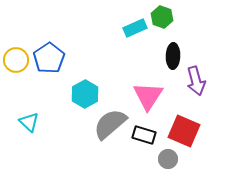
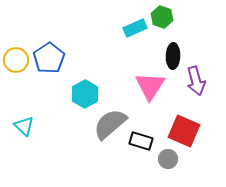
pink triangle: moved 2 px right, 10 px up
cyan triangle: moved 5 px left, 4 px down
black rectangle: moved 3 px left, 6 px down
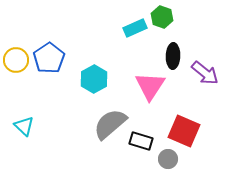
purple arrow: moved 9 px right, 8 px up; rotated 36 degrees counterclockwise
cyan hexagon: moved 9 px right, 15 px up
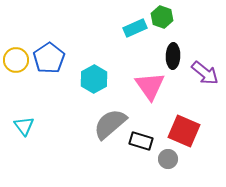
pink triangle: rotated 8 degrees counterclockwise
cyan triangle: rotated 10 degrees clockwise
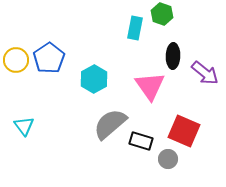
green hexagon: moved 3 px up
cyan rectangle: rotated 55 degrees counterclockwise
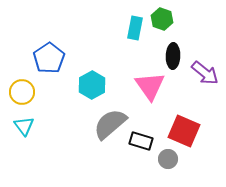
green hexagon: moved 5 px down
yellow circle: moved 6 px right, 32 px down
cyan hexagon: moved 2 px left, 6 px down
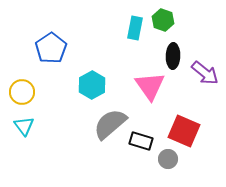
green hexagon: moved 1 px right, 1 px down
blue pentagon: moved 2 px right, 10 px up
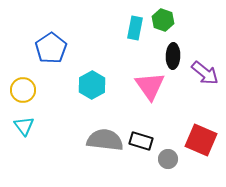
yellow circle: moved 1 px right, 2 px up
gray semicircle: moved 5 px left, 16 px down; rotated 48 degrees clockwise
red square: moved 17 px right, 9 px down
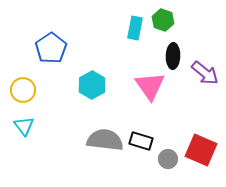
red square: moved 10 px down
